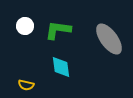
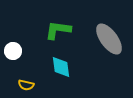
white circle: moved 12 px left, 25 px down
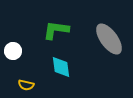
green L-shape: moved 2 px left
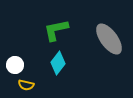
green L-shape: rotated 20 degrees counterclockwise
white circle: moved 2 px right, 14 px down
cyan diamond: moved 3 px left, 4 px up; rotated 45 degrees clockwise
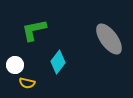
green L-shape: moved 22 px left
cyan diamond: moved 1 px up
yellow semicircle: moved 1 px right, 2 px up
